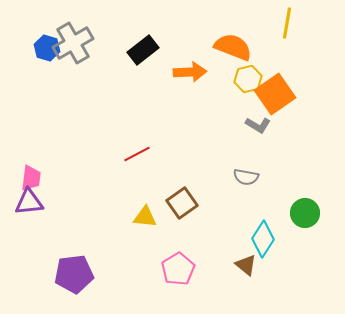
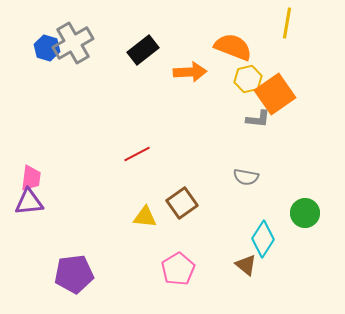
gray L-shape: moved 6 px up; rotated 25 degrees counterclockwise
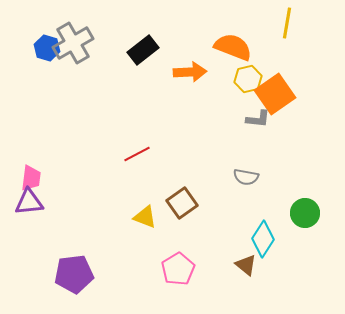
yellow triangle: rotated 15 degrees clockwise
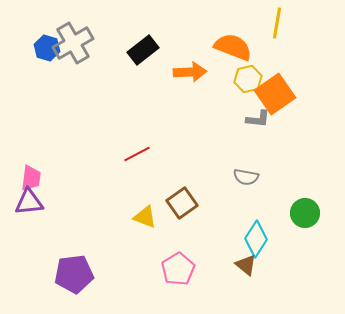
yellow line: moved 10 px left
cyan diamond: moved 7 px left
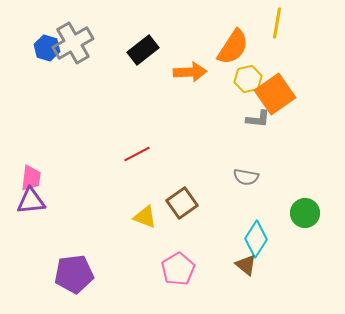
orange semicircle: rotated 102 degrees clockwise
purple triangle: moved 2 px right, 1 px up
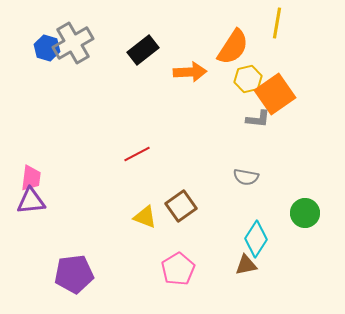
brown square: moved 1 px left, 3 px down
brown triangle: rotated 50 degrees counterclockwise
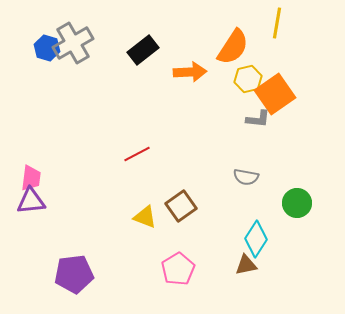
green circle: moved 8 px left, 10 px up
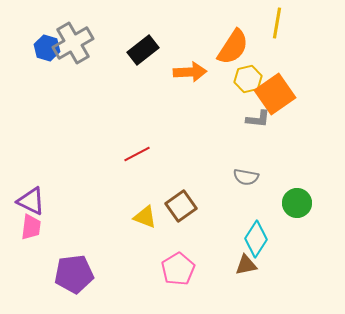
pink trapezoid: moved 49 px down
purple triangle: rotated 32 degrees clockwise
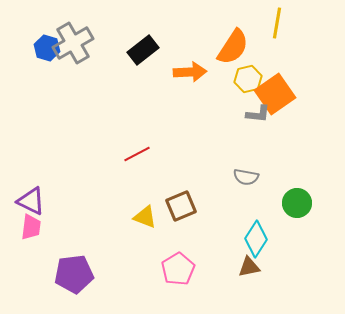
gray L-shape: moved 5 px up
brown square: rotated 12 degrees clockwise
brown triangle: moved 3 px right, 2 px down
